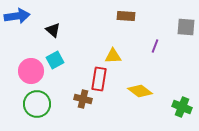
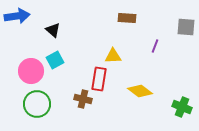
brown rectangle: moved 1 px right, 2 px down
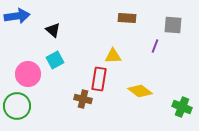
gray square: moved 13 px left, 2 px up
pink circle: moved 3 px left, 3 px down
green circle: moved 20 px left, 2 px down
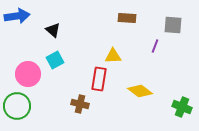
brown cross: moved 3 px left, 5 px down
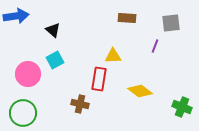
blue arrow: moved 1 px left
gray square: moved 2 px left, 2 px up; rotated 12 degrees counterclockwise
green circle: moved 6 px right, 7 px down
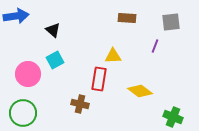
gray square: moved 1 px up
green cross: moved 9 px left, 10 px down
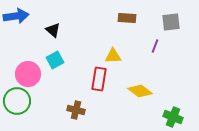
brown cross: moved 4 px left, 6 px down
green circle: moved 6 px left, 12 px up
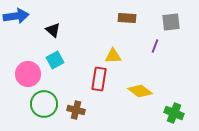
green circle: moved 27 px right, 3 px down
green cross: moved 1 px right, 4 px up
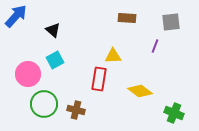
blue arrow: rotated 40 degrees counterclockwise
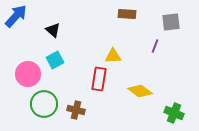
brown rectangle: moved 4 px up
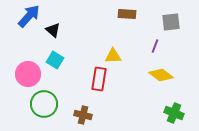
blue arrow: moved 13 px right
cyan square: rotated 30 degrees counterclockwise
yellow diamond: moved 21 px right, 16 px up
brown cross: moved 7 px right, 5 px down
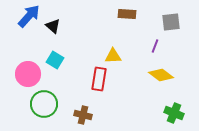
black triangle: moved 4 px up
